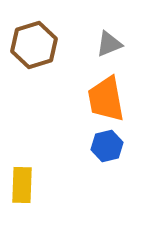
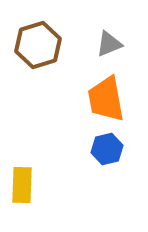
brown hexagon: moved 4 px right
blue hexagon: moved 3 px down
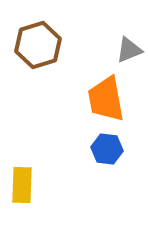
gray triangle: moved 20 px right, 6 px down
blue hexagon: rotated 20 degrees clockwise
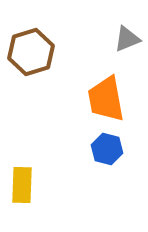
brown hexagon: moved 7 px left, 7 px down
gray triangle: moved 2 px left, 11 px up
blue hexagon: rotated 8 degrees clockwise
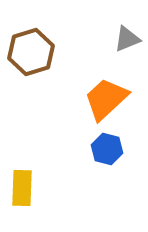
orange trapezoid: rotated 57 degrees clockwise
yellow rectangle: moved 3 px down
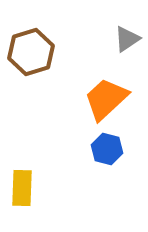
gray triangle: rotated 12 degrees counterclockwise
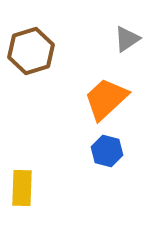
brown hexagon: moved 1 px up
blue hexagon: moved 2 px down
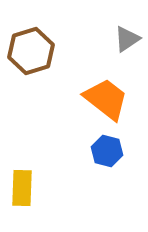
orange trapezoid: rotated 81 degrees clockwise
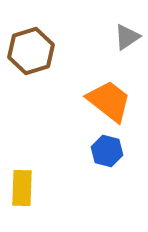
gray triangle: moved 2 px up
orange trapezoid: moved 3 px right, 2 px down
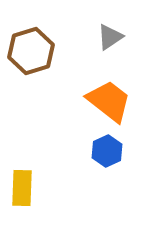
gray triangle: moved 17 px left
blue hexagon: rotated 20 degrees clockwise
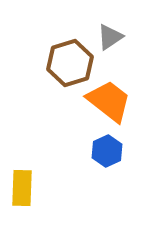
brown hexagon: moved 39 px right, 12 px down
